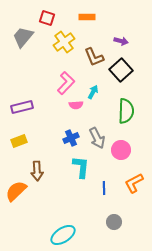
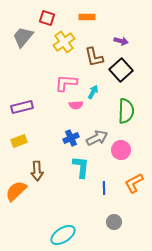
brown L-shape: rotated 10 degrees clockwise
pink L-shape: rotated 130 degrees counterclockwise
gray arrow: rotated 90 degrees counterclockwise
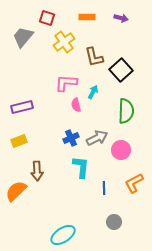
purple arrow: moved 23 px up
pink semicircle: rotated 80 degrees clockwise
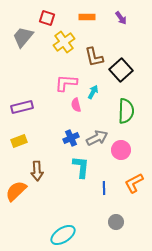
purple arrow: rotated 40 degrees clockwise
gray circle: moved 2 px right
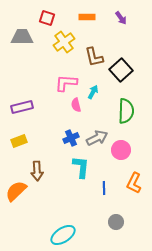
gray trapezoid: moved 1 px left; rotated 50 degrees clockwise
orange L-shape: rotated 35 degrees counterclockwise
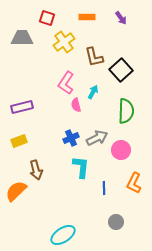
gray trapezoid: moved 1 px down
pink L-shape: rotated 60 degrees counterclockwise
brown arrow: moved 1 px left, 1 px up; rotated 12 degrees counterclockwise
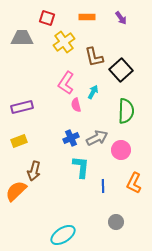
brown arrow: moved 2 px left, 1 px down; rotated 30 degrees clockwise
blue line: moved 1 px left, 2 px up
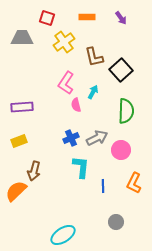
purple rectangle: rotated 10 degrees clockwise
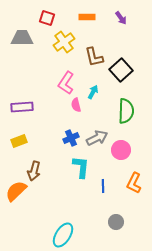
cyan ellipse: rotated 25 degrees counterclockwise
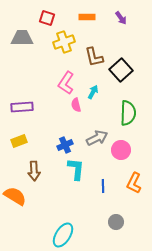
yellow cross: rotated 15 degrees clockwise
green semicircle: moved 2 px right, 2 px down
blue cross: moved 6 px left, 7 px down
cyan L-shape: moved 5 px left, 2 px down
brown arrow: rotated 18 degrees counterclockwise
orange semicircle: moved 1 px left, 5 px down; rotated 75 degrees clockwise
